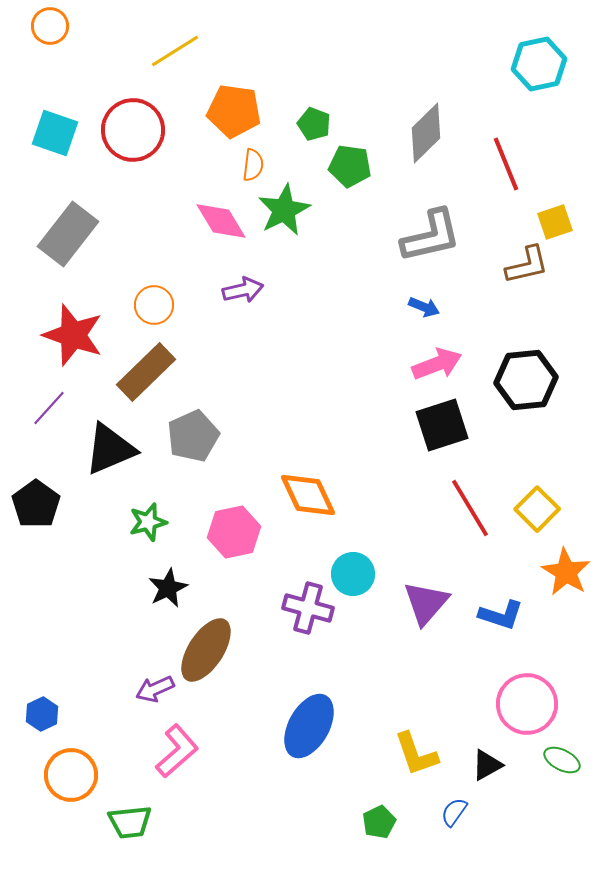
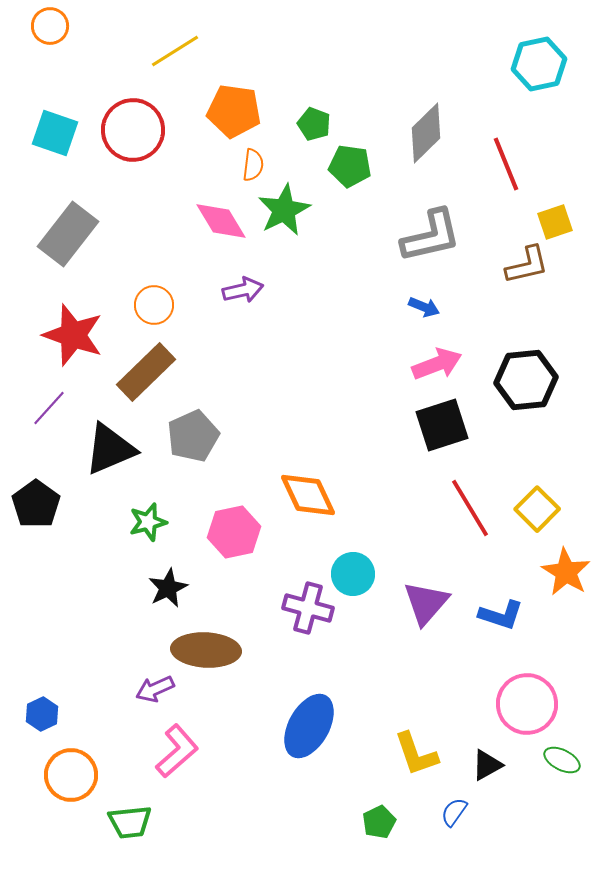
brown ellipse at (206, 650): rotated 60 degrees clockwise
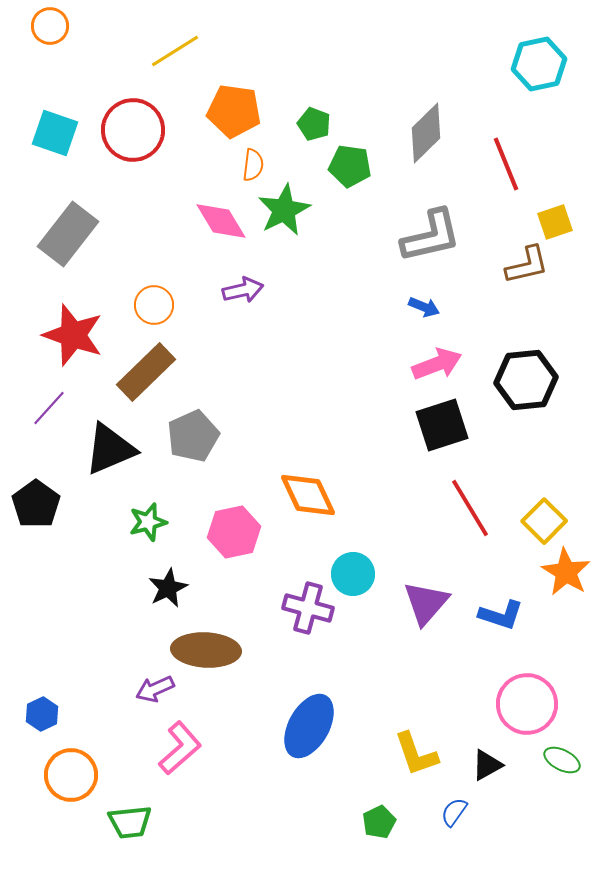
yellow square at (537, 509): moved 7 px right, 12 px down
pink L-shape at (177, 751): moved 3 px right, 3 px up
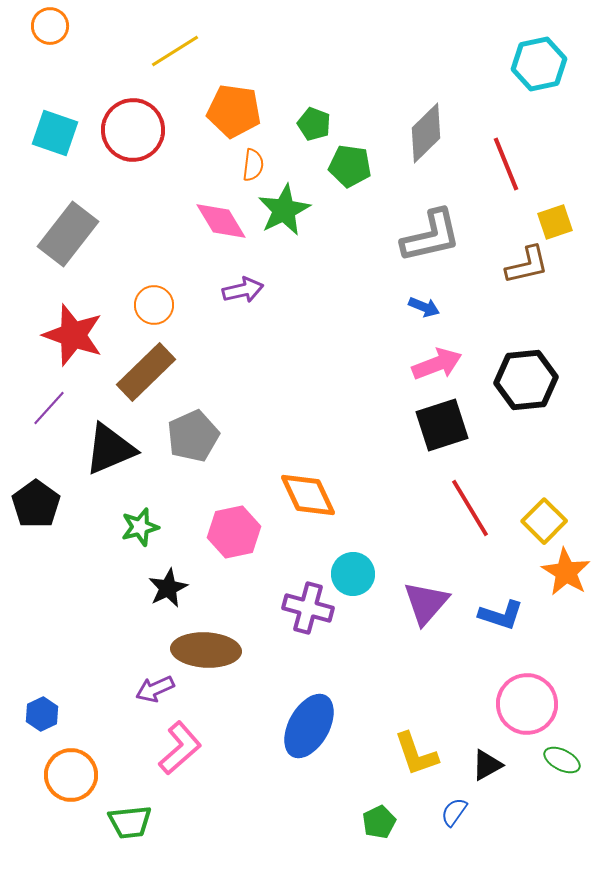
green star at (148, 522): moved 8 px left, 5 px down
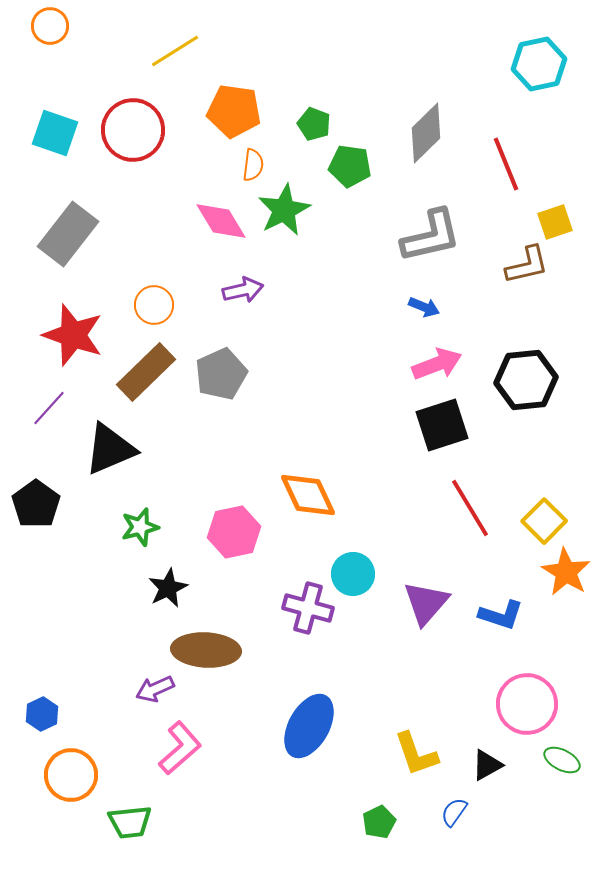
gray pentagon at (193, 436): moved 28 px right, 62 px up
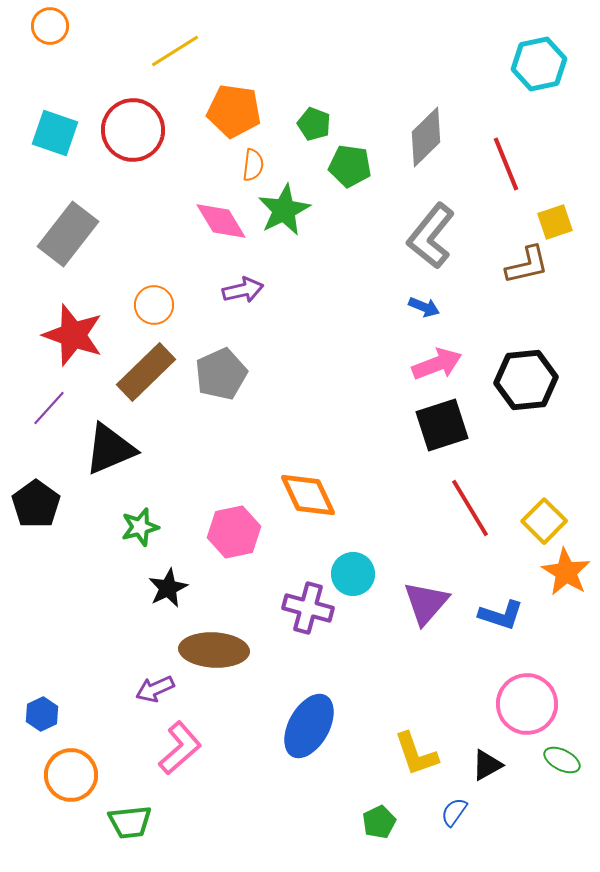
gray diamond at (426, 133): moved 4 px down
gray L-shape at (431, 236): rotated 142 degrees clockwise
brown ellipse at (206, 650): moved 8 px right
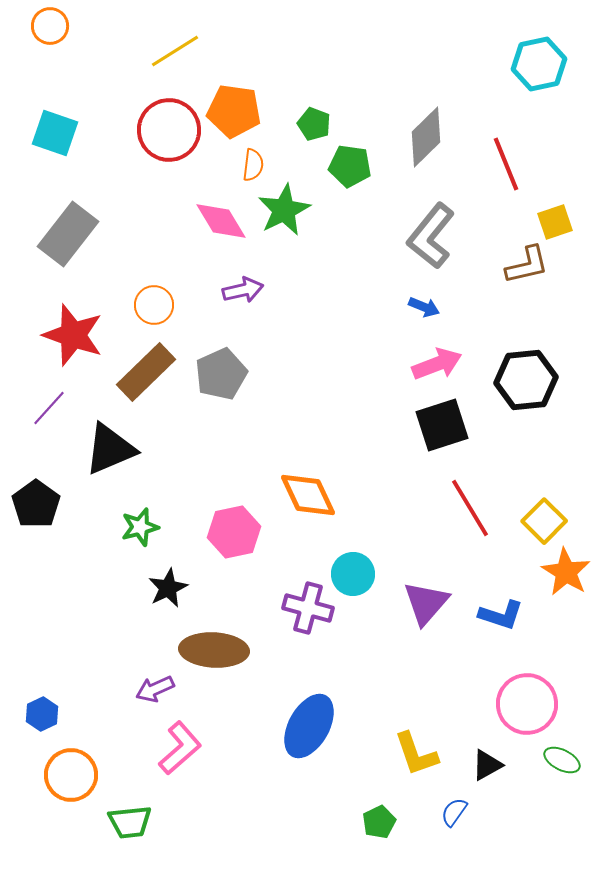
red circle at (133, 130): moved 36 px right
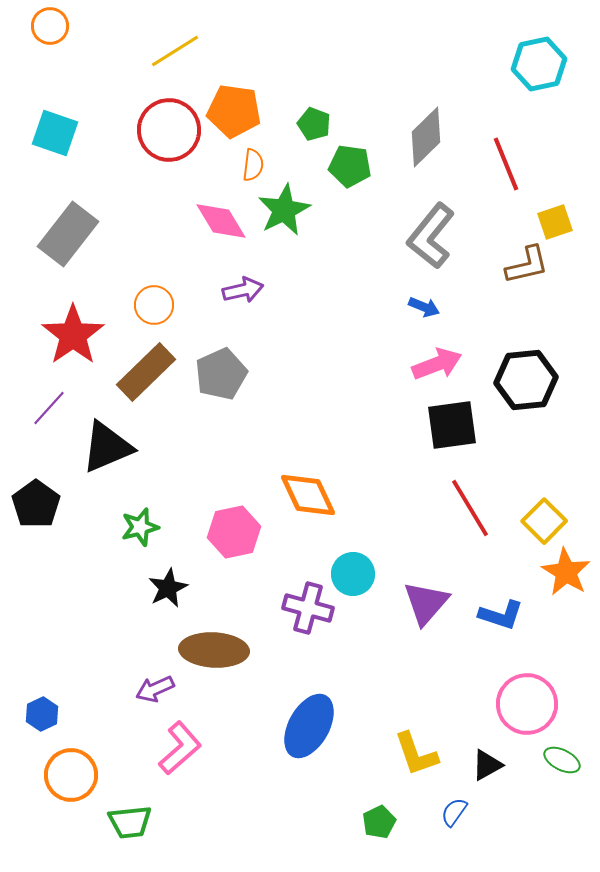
red star at (73, 335): rotated 18 degrees clockwise
black square at (442, 425): moved 10 px right; rotated 10 degrees clockwise
black triangle at (110, 449): moved 3 px left, 2 px up
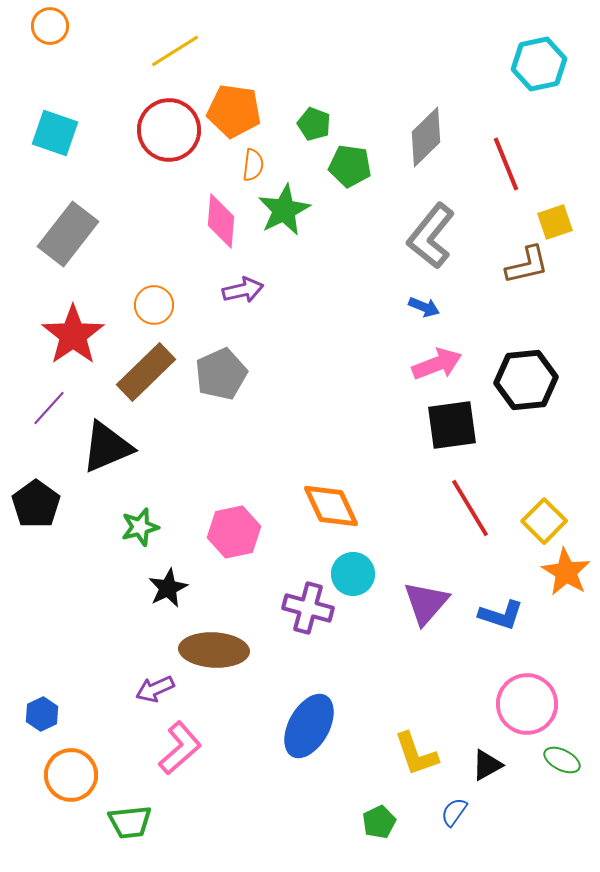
pink diamond at (221, 221): rotated 36 degrees clockwise
orange diamond at (308, 495): moved 23 px right, 11 px down
